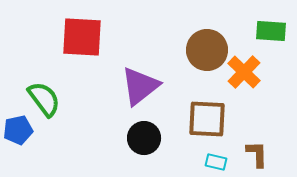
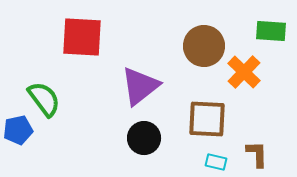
brown circle: moved 3 px left, 4 px up
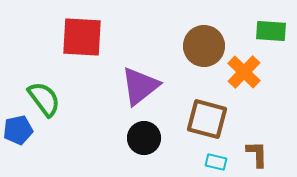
brown square: rotated 12 degrees clockwise
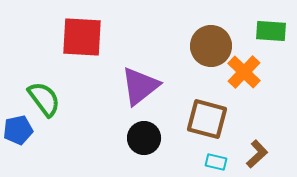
brown circle: moved 7 px right
brown L-shape: rotated 48 degrees clockwise
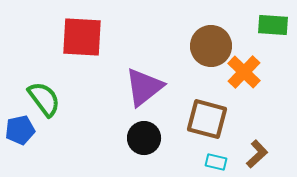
green rectangle: moved 2 px right, 6 px up
purple triangle: moved 4 px right, 1 px down
blue pentagon: moved 2 px right
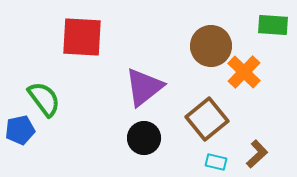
brown square: rotated 36 degrees clockwise
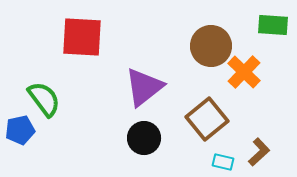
brown L-shape: moved 2 px right, 2 px up
cyan rectangle: moved 7 px right
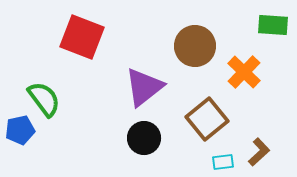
red square: rotated 18 degrees clockwise
brown circle: moved 16 px left
cyan rectangle: rotated 20 degrees counterclockwise
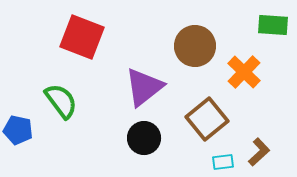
green semicircle: moved 17 px right, 2 px down
blue pentagon: moved 2 px left; rotated 24 degrees clockwise
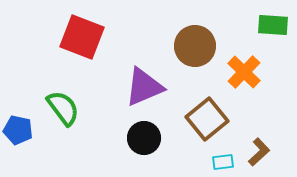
purple triangle: rotated 15 degrees clockwise
green semicircle: moved 2 px right, 7 px down
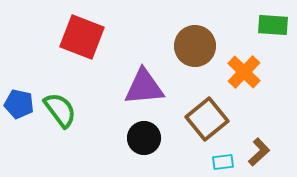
purple triangle: rotated 18 degrees clockwise
green semicircle: moved 3 px left, 2 px down
blue pentagon: moved 1 px right, 26 px up
